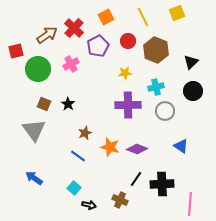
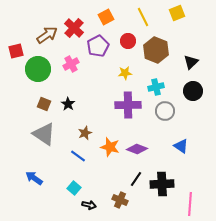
gray triangle: moved 10 px right, 4 px down; rotated 20 degrees counterclockwise
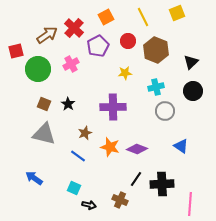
purple cross: moved 15 px left, 2 px down
gray triangle: rotated 20 degrees counterclockwise
cyan square: rotated 16 degrees counterclockwise
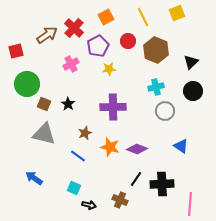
green circle: moved 11 px left, 15 px down
yellow star: moved 16 px left, 4 px up
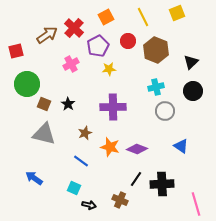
blue line: moved 3 px right, 5 px down
pink line: moved 6 px right; rotated 20 degrees counterclockwise
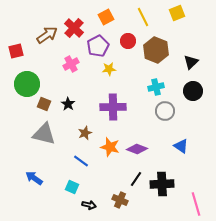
cyan square: moved 2 px left, 1 px up
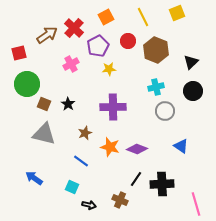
red square: moved 3 px right, 2 px down
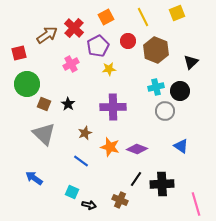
black circle: moved 13 px left
gray triangle: rotated 30 degrees clockwise
cyan square: moved 5 px down
